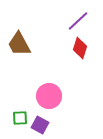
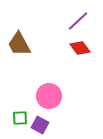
red diamond: rotated 55 degrees counterclockwise
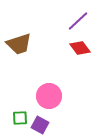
brown trapezoid: rotated 80 degrees counterclockwise
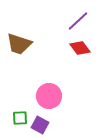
brown trapezoid: rotated 36 degrees clockwise
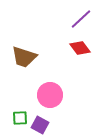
purple line: moved 3 px right, 2 px up
brown trapezoid: moved 5 px right, 13 px down
pink circle: moved 1 px right, 1 px up
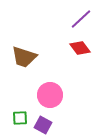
purple square: moved 3 px right
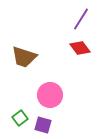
purple line: rotated 15 degrees counterclockwise
green square: rotated 35 degrees counterclockwise
purple square: rotated 12 degrees counterclockwise
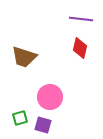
purple line: rotated 65 degrees clockwise
red diamond: rotated 50 degrees clockwise
pink circle: moved 2 px down
green square: rotated 21 degrees clockwise
